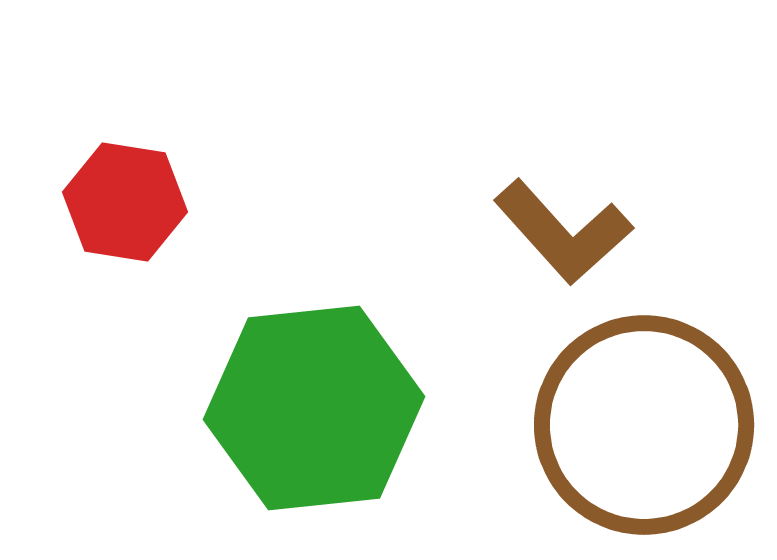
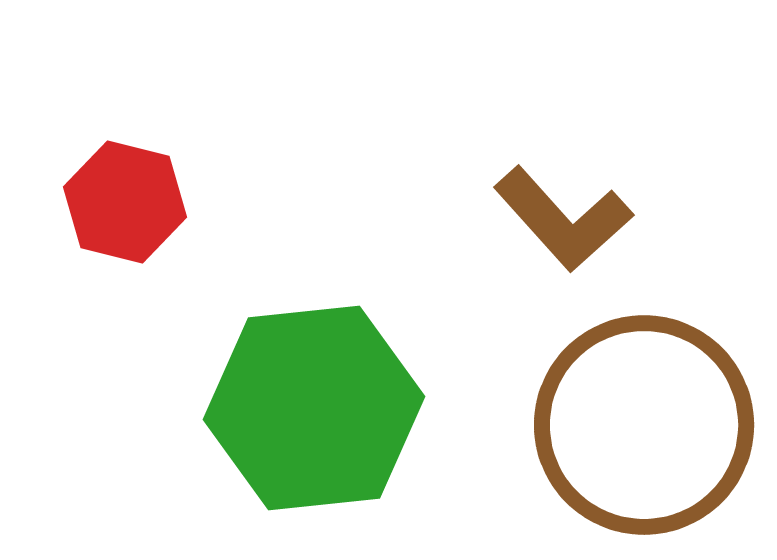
red hexagon: rotated 5 degrees clockwise
brown L-shape: moved 13 px up
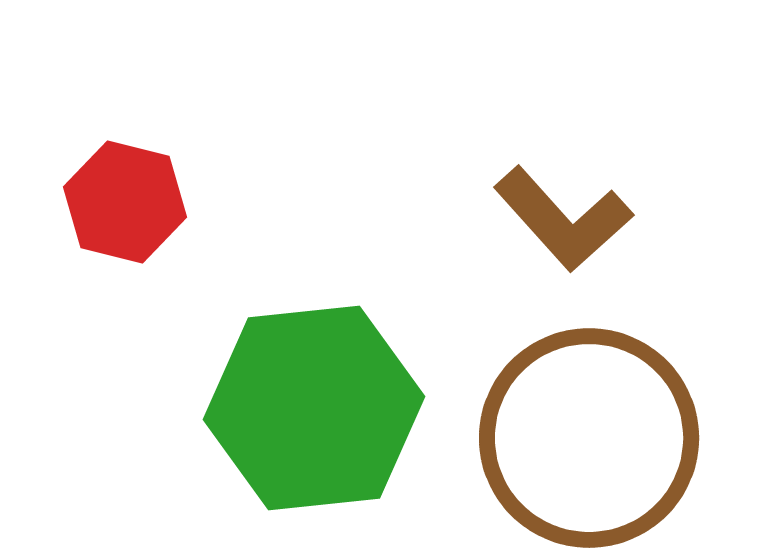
brown circle: moved 55 px left, 13 px down
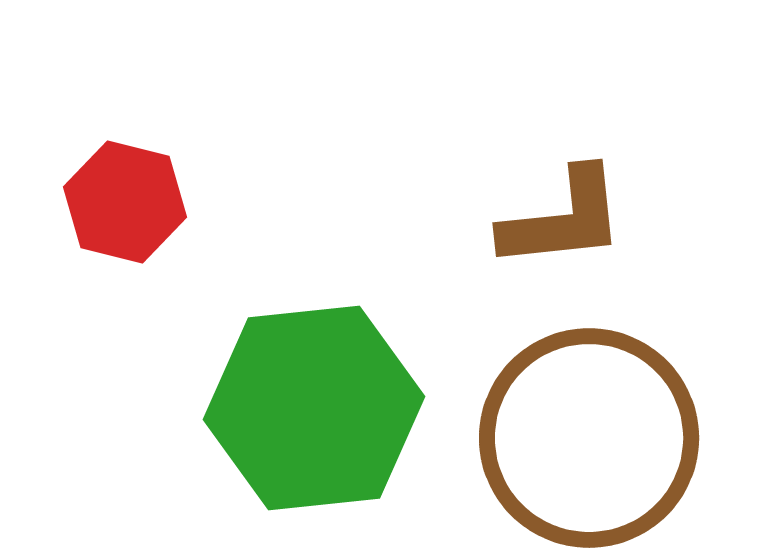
brown L-shape: rotated 54 degrees counterclockwise
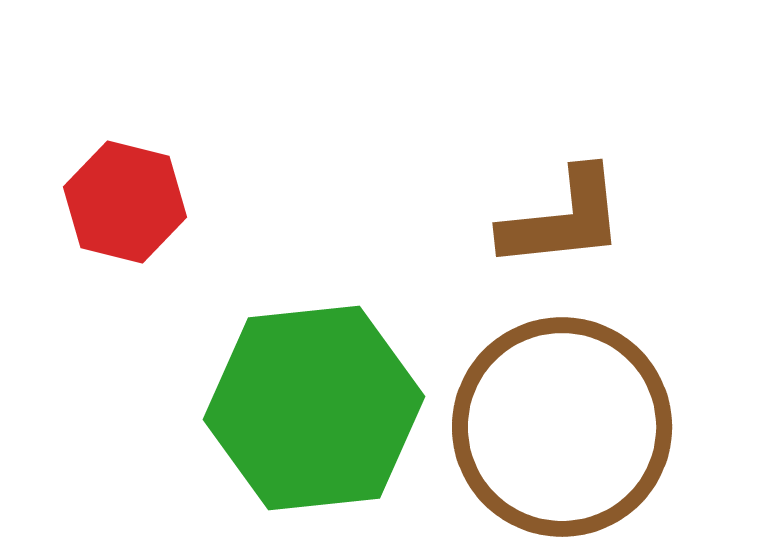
brown circle: moved 27 px left, 11 px up
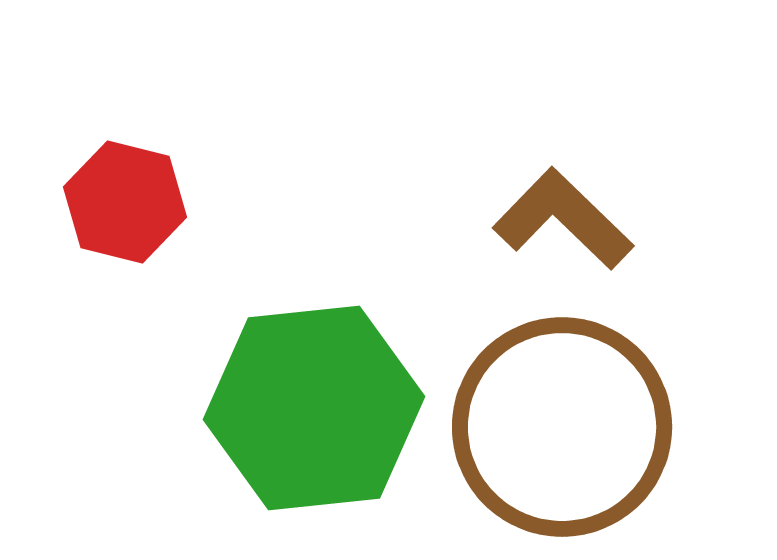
brown L-shape: rotated 130 degrees counterclockwise
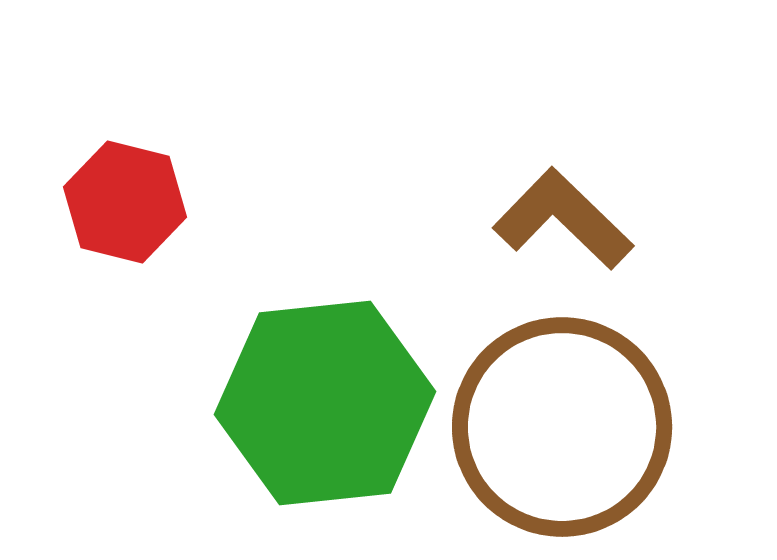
green hexagon: moved 11 px right, 5 px up
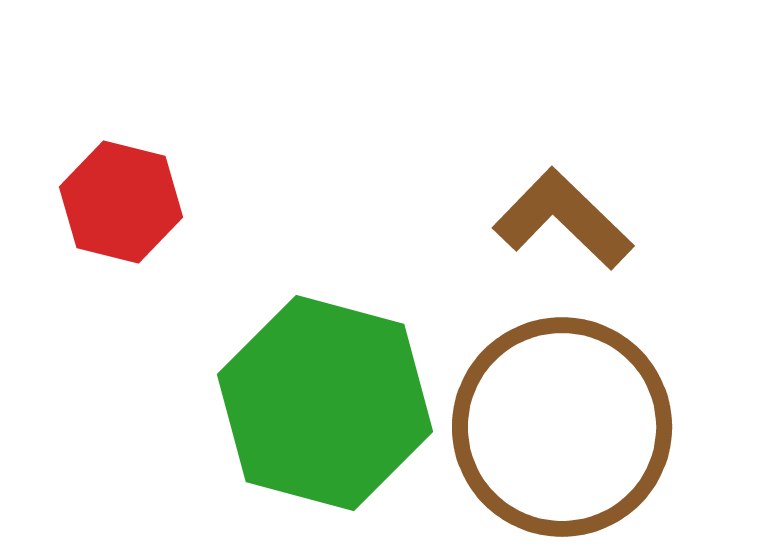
red hexagon: moved 4 px left
green hexagon: rotated 21 degrees clockwise
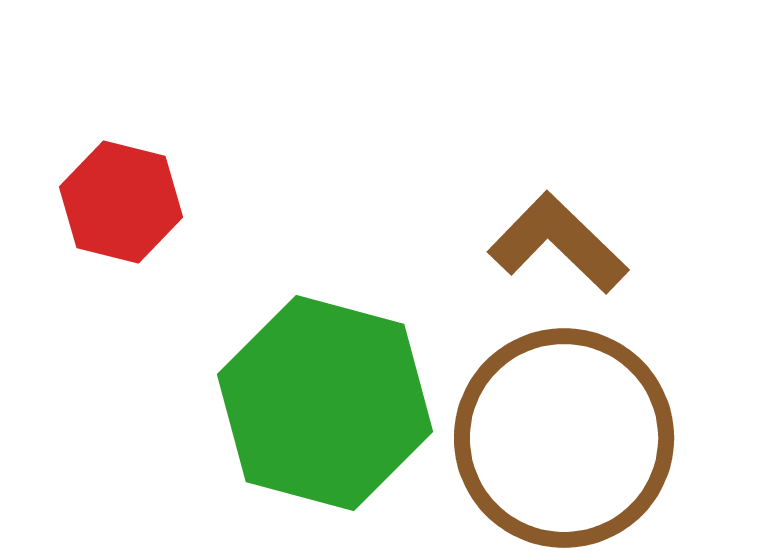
brown L-shape: moved 5 px left, 24 px down
brown circle: moved 2 px right, 11 px down
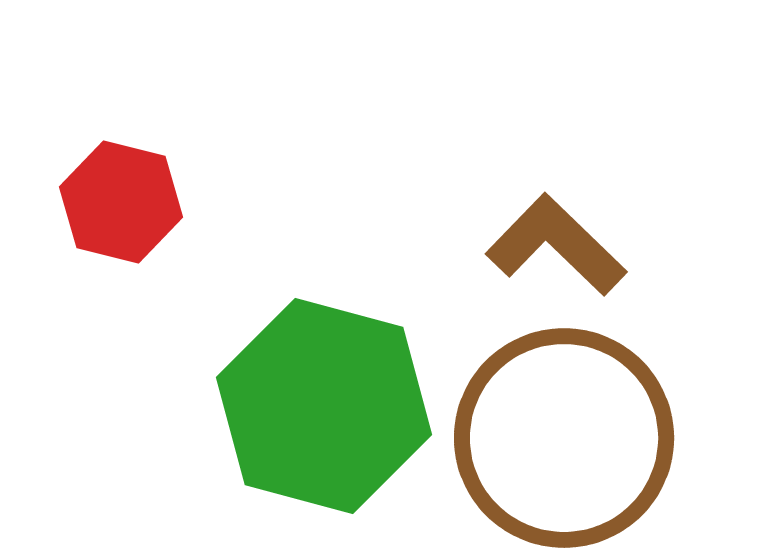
brown L-shape: moved 2 px left, 2 px down
green hexagon: moved 1 px left, 3 px down
